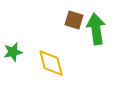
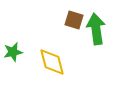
yellow diamond: moved 1 px right, 1 px up
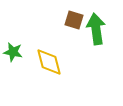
green star: rotated 24 degrees clockwise
yellow diamond: moved 3 px left
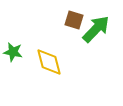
green arrow: rotated 52 degrees clockwise
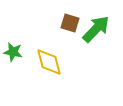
brown square: moved 4 px left, 3 px down
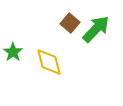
brown square: rotated 24 degrees clockwise
green star: rotated 24 degrees clockwise
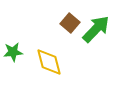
green star: rotated 30 degrees clockwise
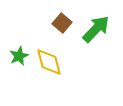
brown square: moved 8 px left
green star: moved 6 px right, 4 px down; rotated 18 degrees counterclockwise
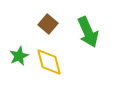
brown square: moved 14 px left, 1 px down
green arrow: moved 8 px left, 3 px down; rotated 112 degrees clockwise
